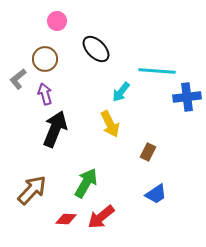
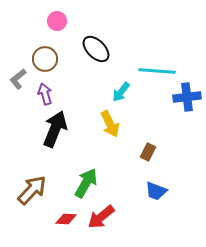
blue trapezoid: moved 3 px up; rotated 55 degrees clockwise
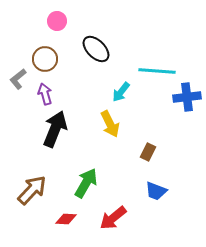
red arrow: moved 12 px right, 1 px down
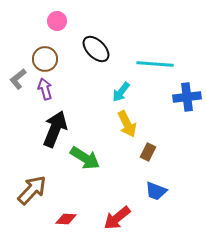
cyan line: moved 2 px left, 7 px up
purple arrow: moved 5 px up
yellow arrow: moved 17 px right
green arrow: moved 1 px left, 25 px up; rotated 92 degrees clockwise
red arrow: moved 4 px right
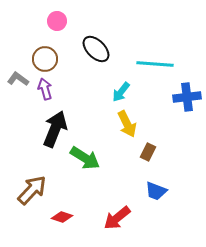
gray L-shape: rotated 75 degrees clockwise
red diamond: moved 4 px left, 2 px up; rotated 15 degrees clockwise
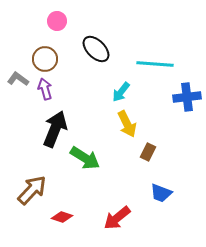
blue trapezoid: moved 5 px right, 2 px down
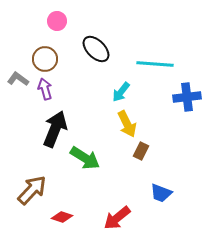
brown rectangle: moved 7 px left, 1 px up
